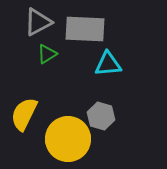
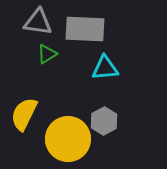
gray triangle: rotated 36 degrees clockwise
cyan triangle: moved 3 px left, 4 px down
gray hexagon: moved 3 px right, 5 px down; rotated 16 degrees clockwise
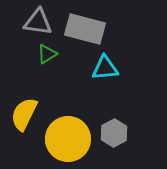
gray rectangle: rotated 12 degrees clockwise
gray hexagon: moved 10 px right, 12 px down
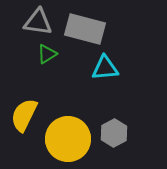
yellow semicircle: moved 1 px down
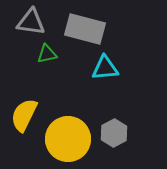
gray triangle: moved 7 px left
green triangle: rotated 20 degrees clockwise
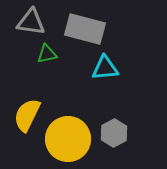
yellow semicircle: moved 3 px right
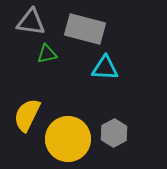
cyan triangle: rotated 8 degrees clockwise
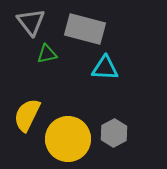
gray triangle: rotated 44 degrees clockwise
